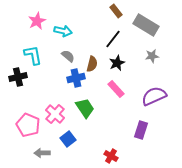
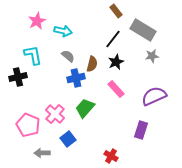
gray rectangle: moved 3 px left, 5 px down
black star: moved 1 px left, 1 px up
green trapezoid: rotated 105 degrees counterclockwise
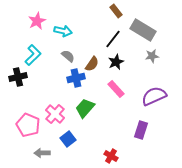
cyan L-shape: rotated 55 degrees clockwise
brown semicircle: rotated 21 degrees clockwise
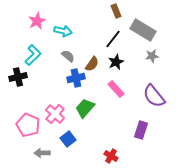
brown rectangle: rotated 16 degrees clockwise
purple semicircle: rotated 105 degrees counterclockwise
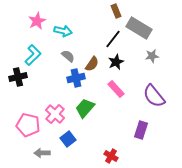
gray rectangle: moved 4 px left, 2 px up
pink pentagon: rotated 10 degrees counterclockwise
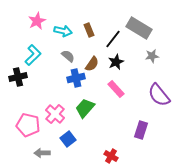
brown rectangle: moved 27 px left, 19 px down
purple semicircle: moved 5 px right, 1 px up
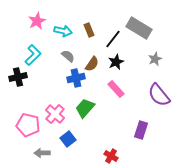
gray star: moved 3 px right, 3 px down; rotated 16 degrees counterclockwise
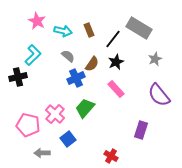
pink star: rotated 18 degrees counterclockwise
blue cross: rotated 12 degrees counterclockwise
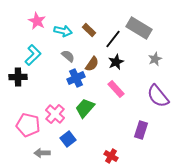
brown rectangle: rotated 24 degrees counterclockwise
black cross: rotated 12 degrees clockwise
purple semicircle: moved 1 px left, 1 px down
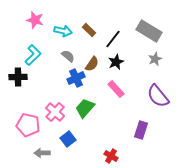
pink star: moved 2 px left, 1 px up; rotated 12 degrees counterclockwise
gray rectangle: moved 10 px right, 3 px down
pink cross: moved 2 px up
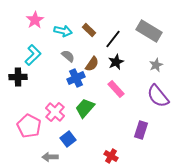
pink star: rotated 24 degrees clockwise
gray star: moved 1 px right, 6 px down
pink pentagon: moved 1 px right, 1 px down; rotated 15 degrees clockwise
gray arrow: moved 8 px right, 4 px down
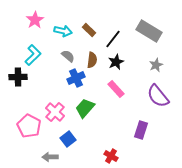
brown semicircle: moved 4 px up; rotated 28 degrees counterclockwise
